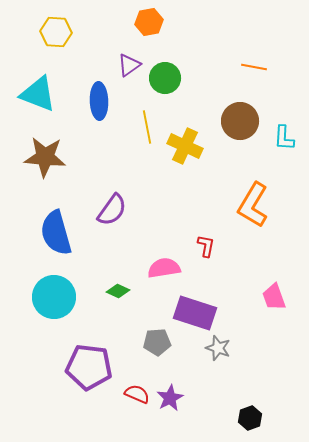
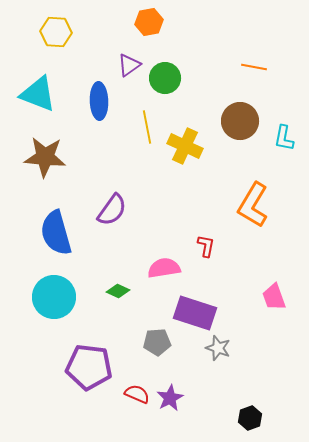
cyan L-shape: rotated 8 degrees clockwise
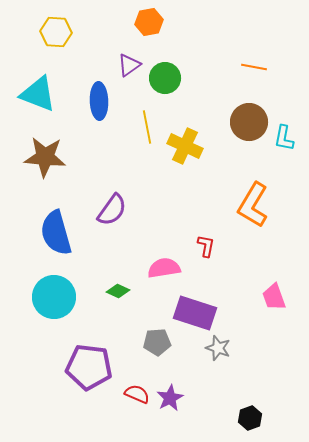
brown circle: moved 9 px right, 1 px down
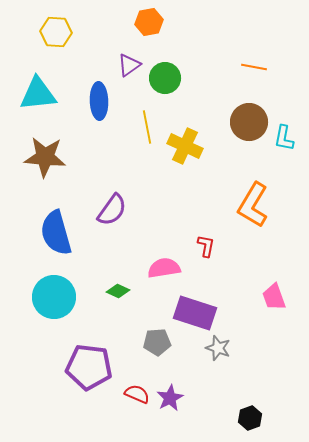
cyan triangle: rotated 27 degrees counterclockwise
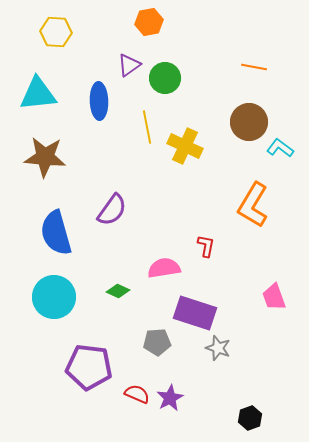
cyan L-shape: moved 4 px left, 10 px down; rotated 116 degrees clockwise
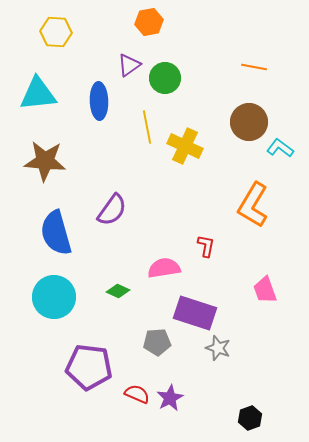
brown star: moved 4 px down
pink trapezoid: moved 9 px left, 7 px up
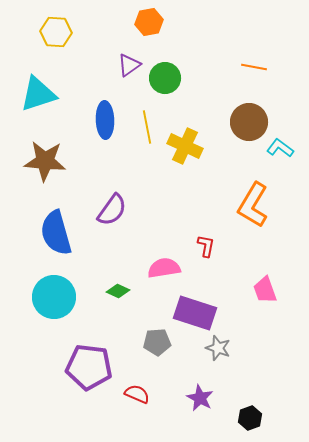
cyan triangle: rotated 12 degrees counterclockwise
blue ellipse: moved 6 px right, 19 px down
purple star: moved 30 px right; rotated 16 degrees counterclockwise
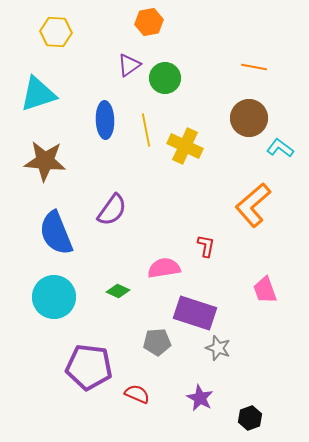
brown circle: moved 4 px up
yellow line: moved 1 px left, 3 px down
orange L-shape: rotated 18 degrees clockwise
blue semicircle: rotated 6 degrees counterclockwise
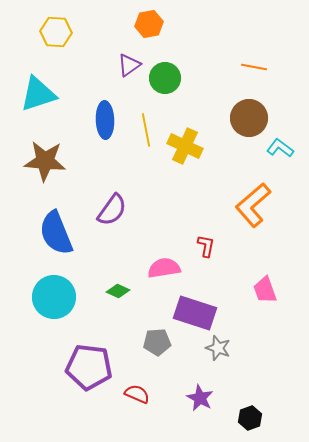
orange hexagon: moved 2 px down
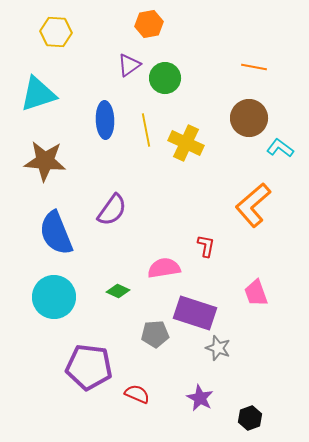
yellow cross: moved 1 px right, 3 px up
pink trapezoid: moved 9 px left, 3 px down
gray pentagon: moved 2 px left, 8 px up
